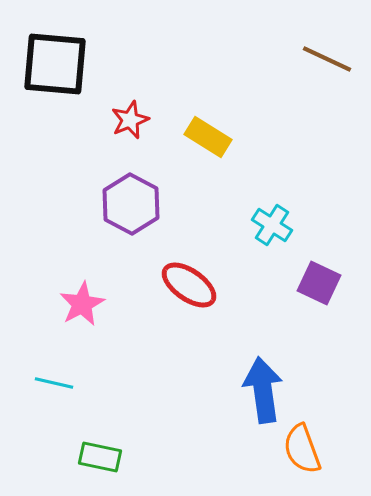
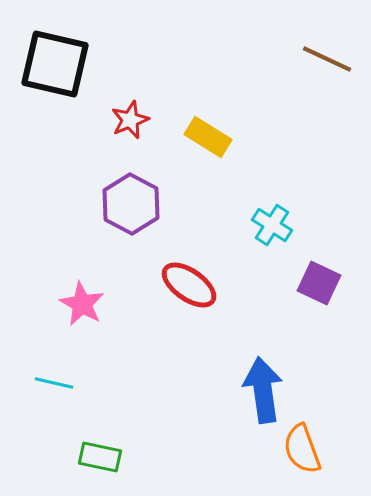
black square: rotated 8 degrees clockwise
pink star: rotated 15 degrees counterclockwise
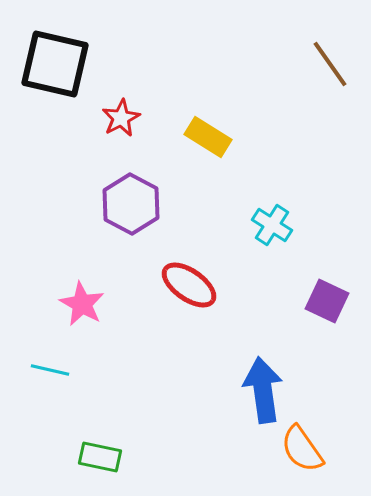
brown line: moved 3 px right, 5 px down; rotated 30 degrees clockwise
red star: moved 9 px left, 2 px up; rotated 6 degrees counterclockwise
purple square: moved 8 px right, 18 px down
cyan line: moved 4 px left, 13 px up
orange semicircle: rotated 15 degrees counterclockwise
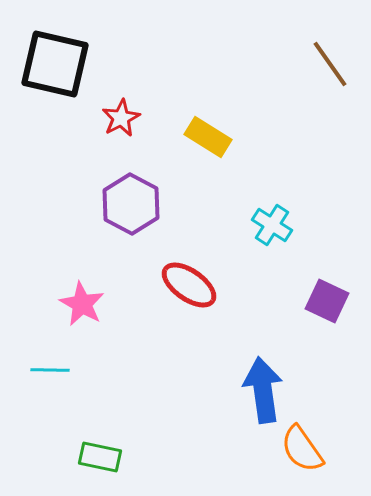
cyan line: rotated 12 degrees counterclockwise
